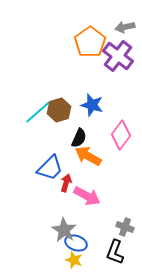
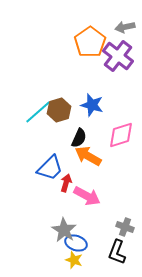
pink diamond: rotated 36 degrees clockwise
black L-shape: moved 2 px right
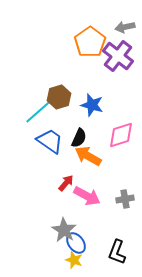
brown hexagon: moved 13 px up
blue trapezoid: moved 27 px up; rotated 100 degrees counterclockwise
red arrow: rotated 24 degrees clockwise
gray cross: moved 28 px up; rotated 30 degrees counterclockwise
blue ellipse: rotated 35 degrees clockwise
